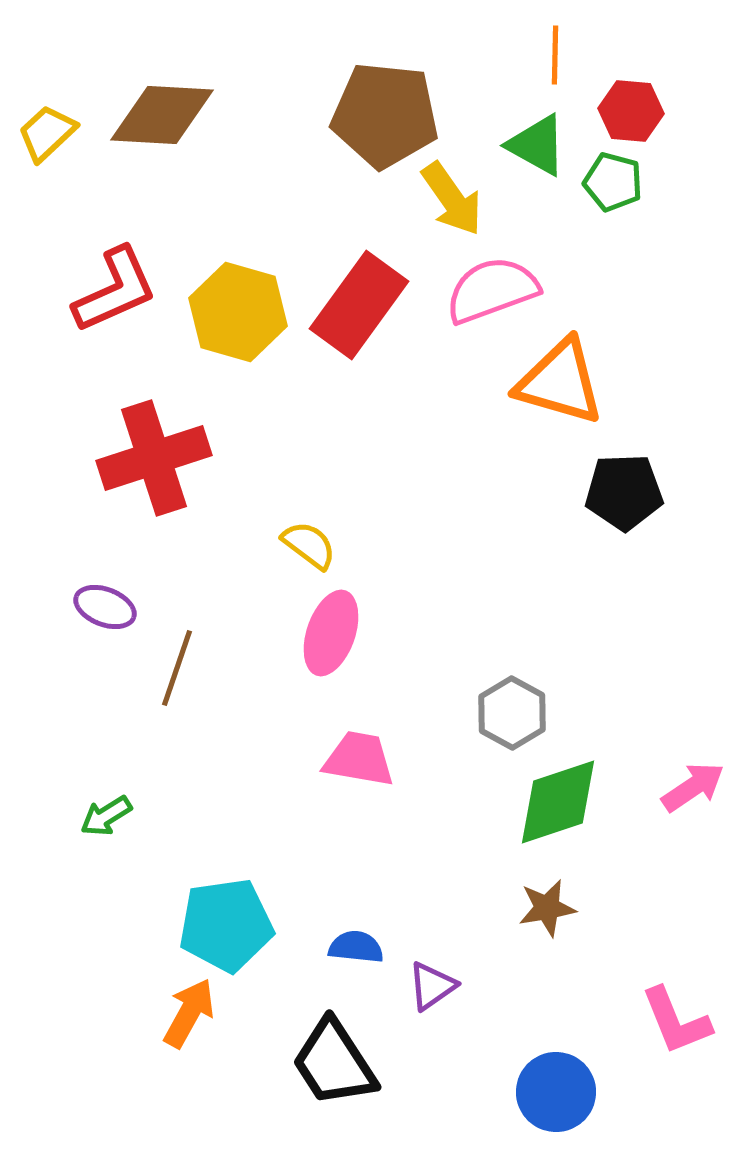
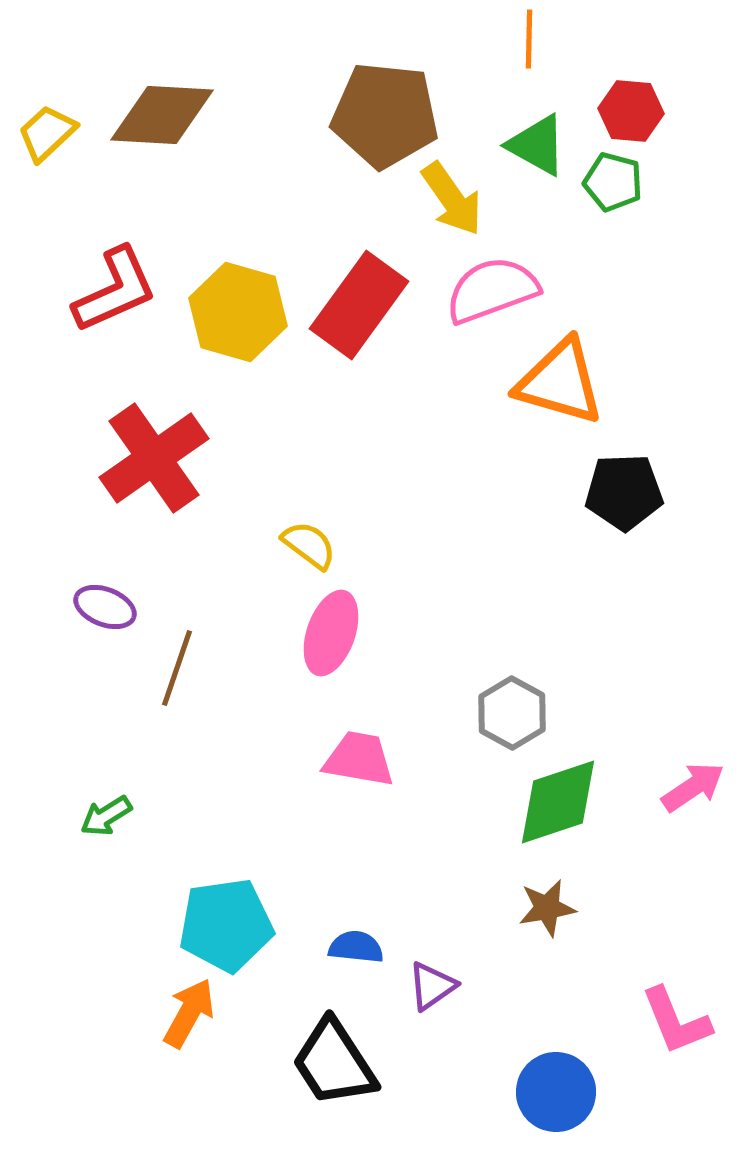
orange line: moved 26 px left, 16 px up
red cross: rotated 17 degrees counterclockwise
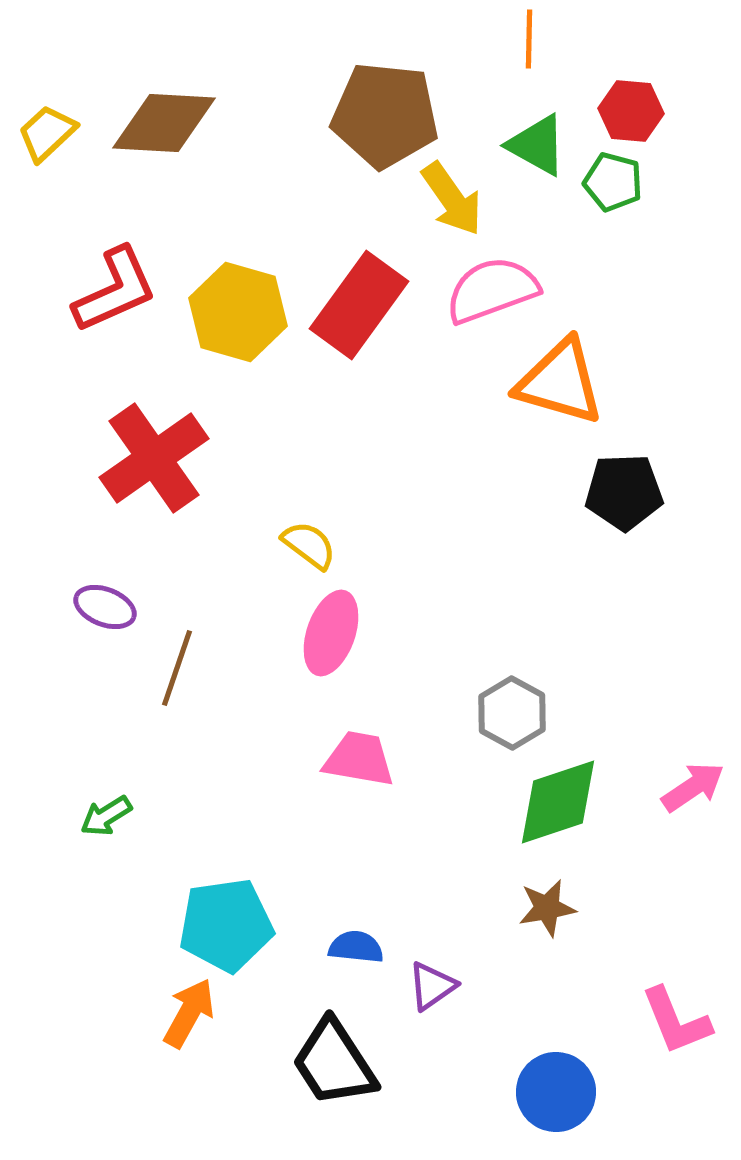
brown diamond: moved 2 px right, 8 px down
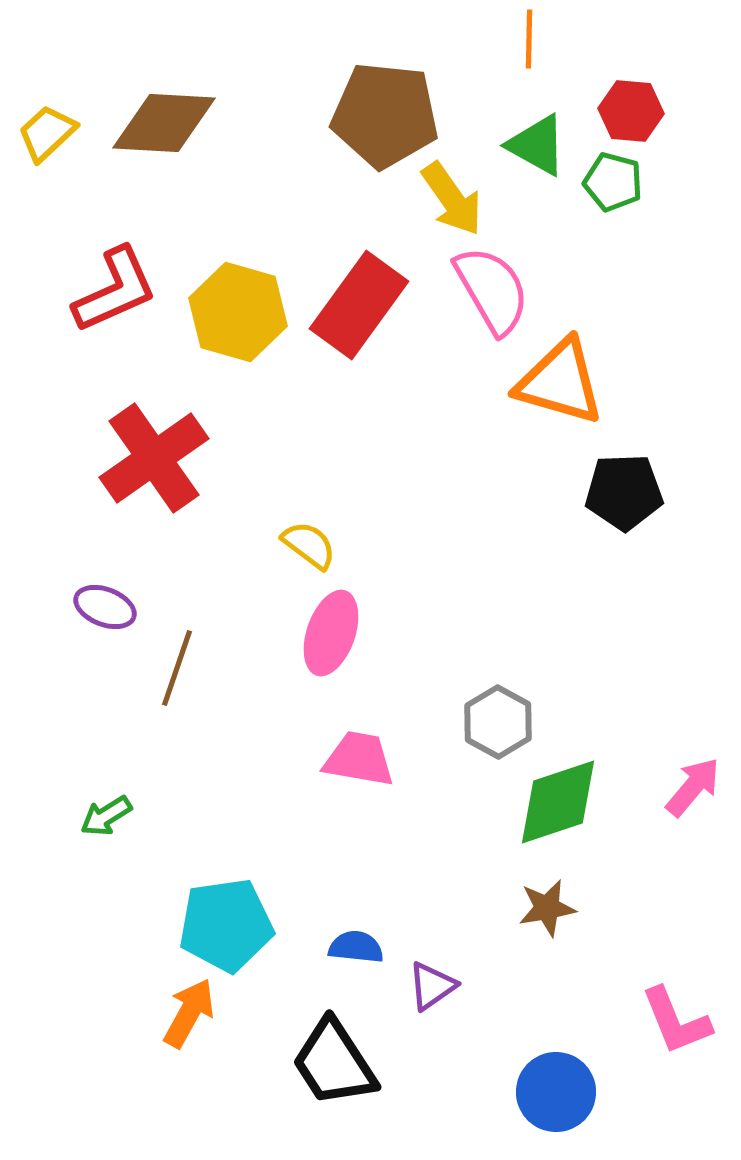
pink semicircle: rotated 80 degrees clockwise
gray hexagon: moved 14 px left, 9 px down
pink arrow: rotated 16 degrees counterclockwise
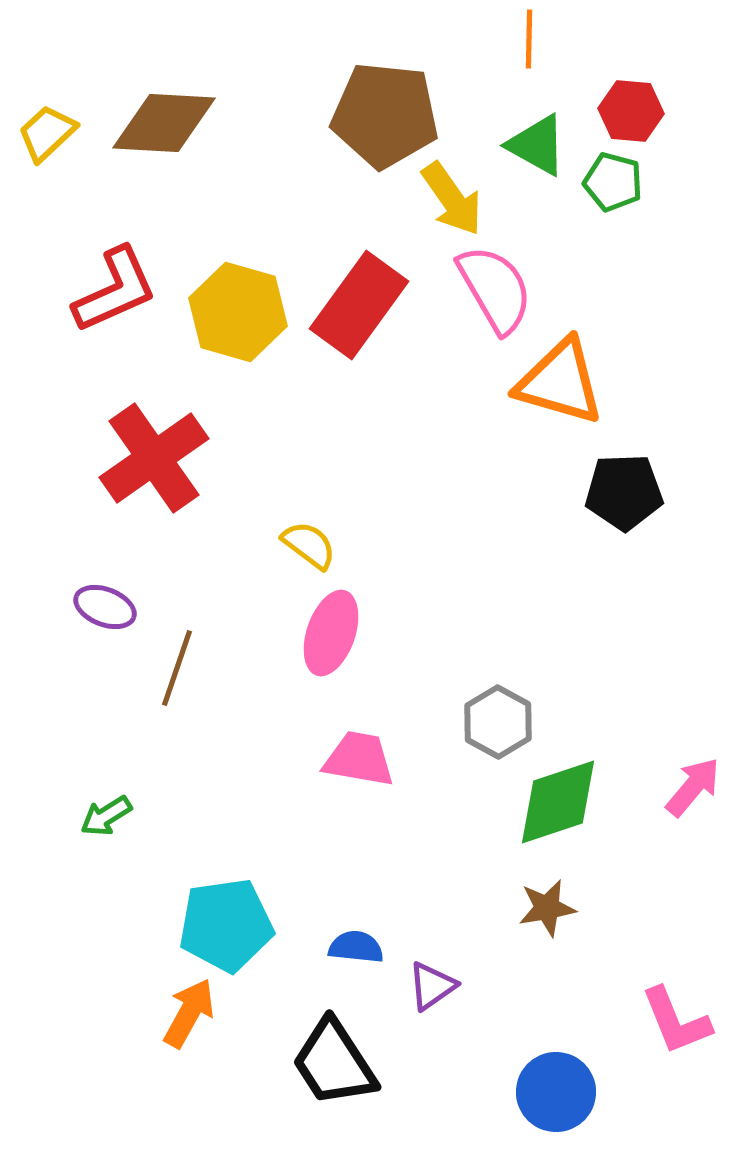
pink semicircle: moved 3 px right, 1 px up
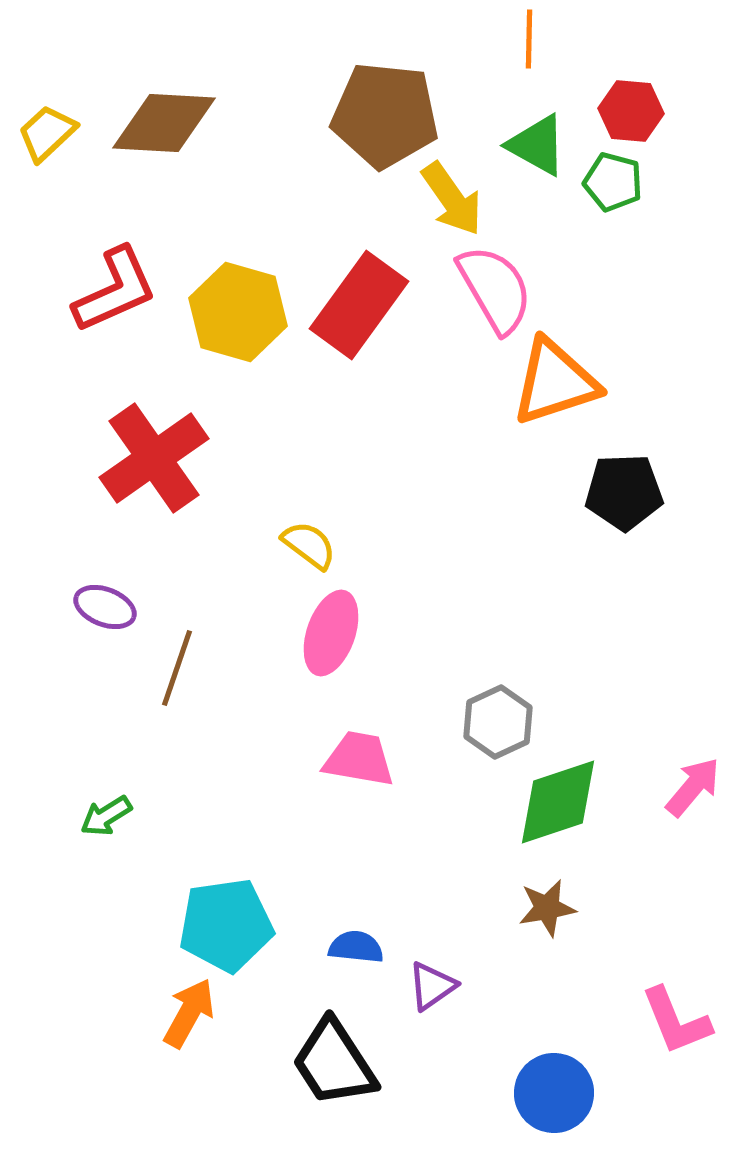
orange triangle: moved 5 px left; rotated 34 degrees counterclockwise
gray hexagon: rotated 6 degrees clockwise
blue circle: moved 2 px left, 1 px down
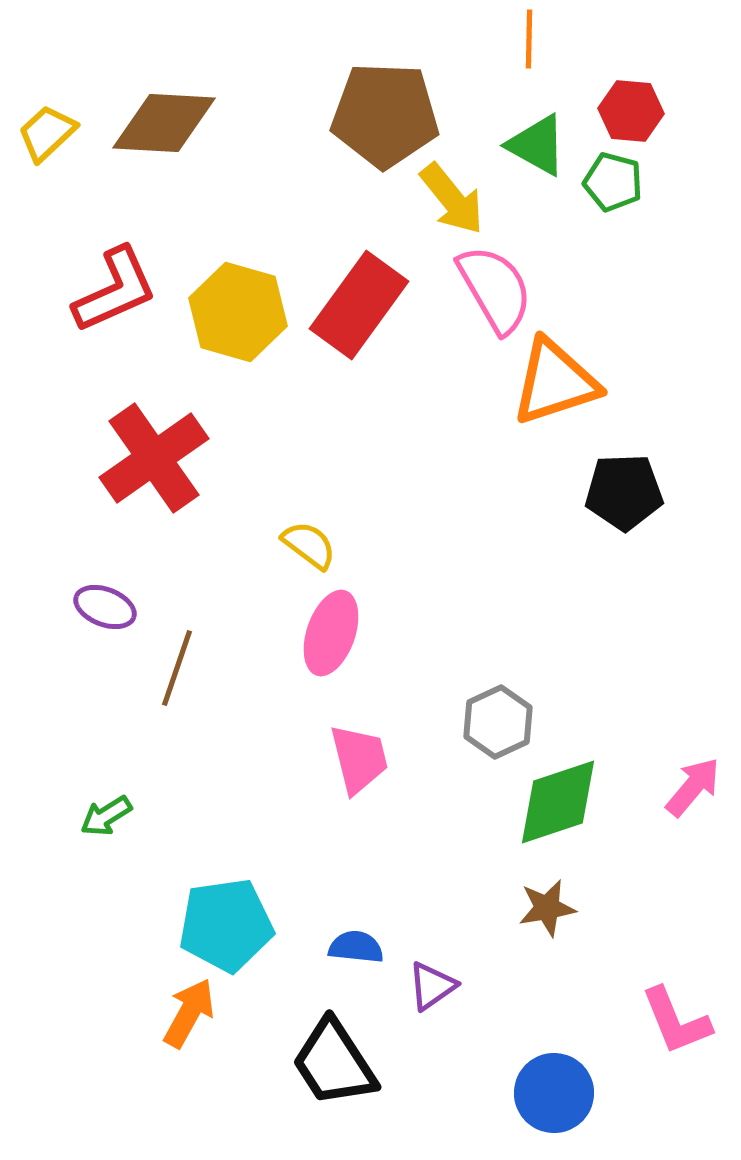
brown pentagon: rotated 4 degrees counterclockwise
yellow arrow: rotated 4 degrees counterclockwise
pink trapezoid: rotated 66 degrees clockwise
